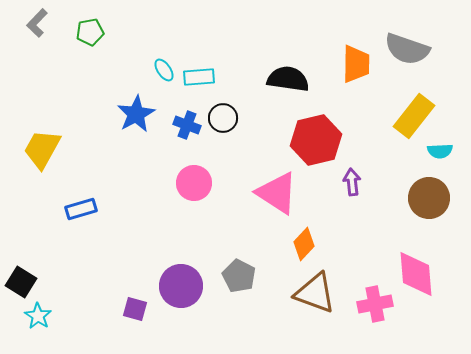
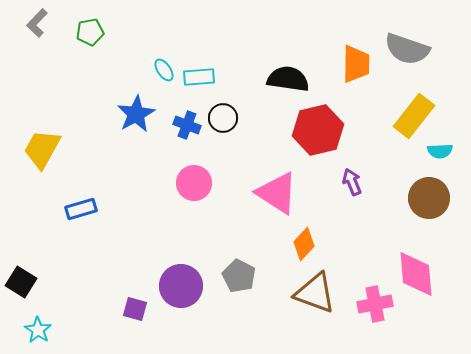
red hexagon: moved 2 px right, 10 px up
purple arrow: rotated 16 degrees counterclockwise
cyan star: moved 14 px down
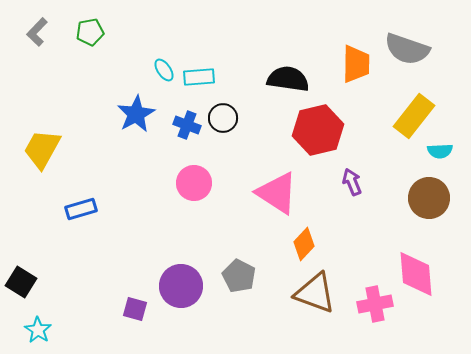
gray L-shape: moved 9 px down
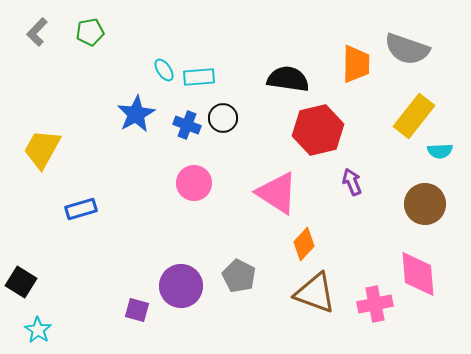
brown circle: moved 4 px left, 6 px down
pink diamond: moved 2 px right
purple square: moved 2 px right, 1 px down
